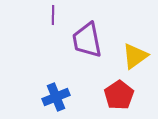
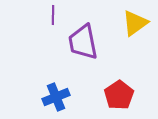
purple trapezoid: moved 4 px left, 2 px down
yellow triangle: moved 33 px up
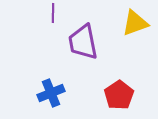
purple line: moved 2 px up
yellow triangle: rotated 16 degrees clockwise
blue cross: moved 5 px left, 4 px up
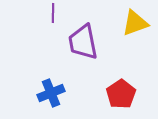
red pentagon: moved 2 px right, 1 px up
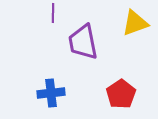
blue cross: rotated 16 degrees clockwise
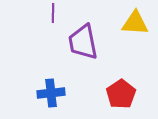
yellow triangle: rotated 24 degrees clockwise
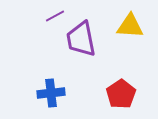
purple line: moved 2 px right, 3 px down; rotated 60 degrees clockwise
yellow triangle: moved 5 px left, 3 px down
purple trapezoid: moved 2 px left, 3 px up
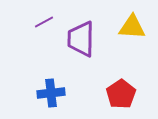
purple line: moved 11 px left, 6 px down
yellow triangle: moved 2 px right, 1 px down
purple trapezoid: rotated 12 degrees clockwise
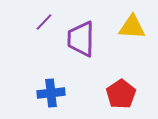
purple line: rotated 18 degrees counterclockwise
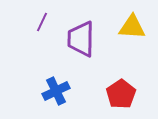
purple line: moved 2 px left; rotated 18 degrees counterclockwise
blue cross: moved 5 px right, 2 px up; rotated 20 degrees counterclockwise
